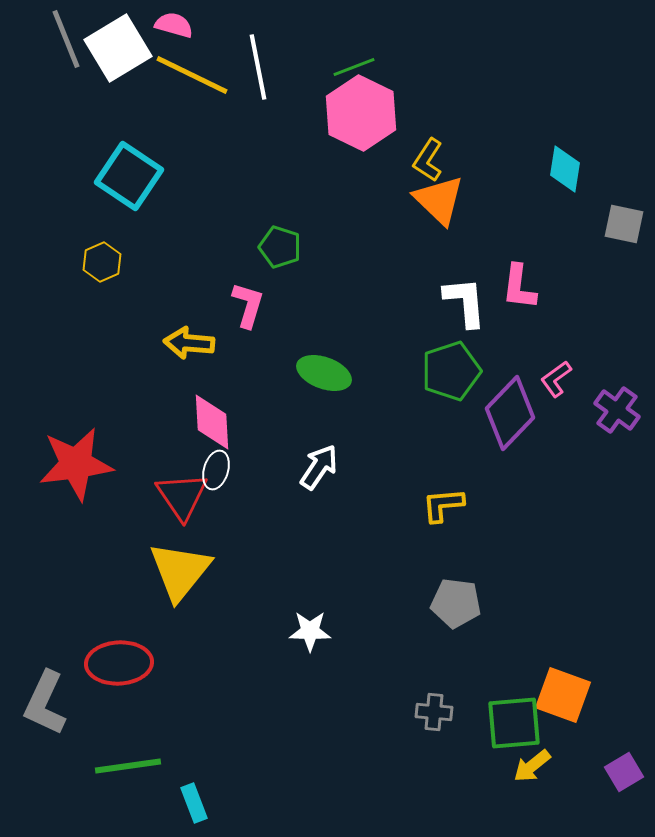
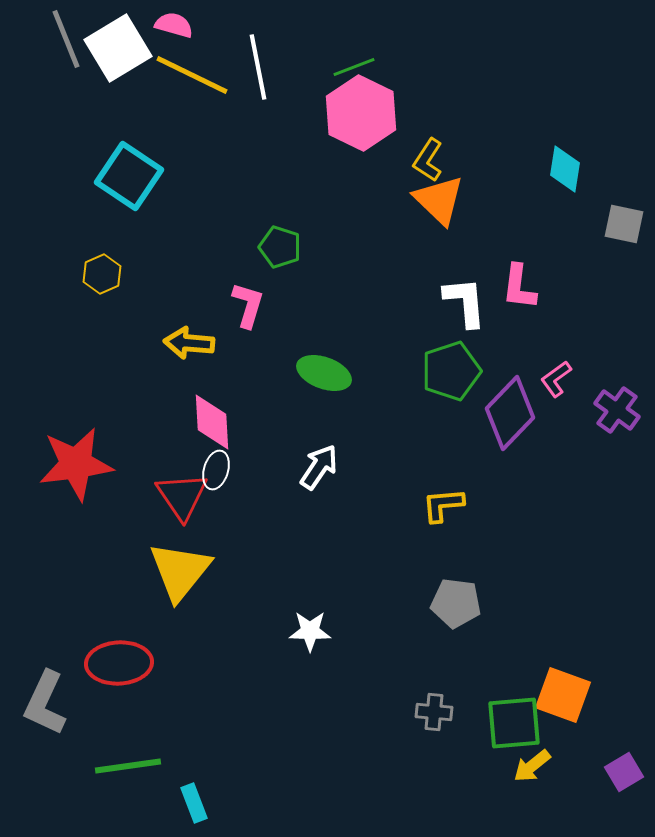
yellow hexagon at (102, 262): moved 12 px down
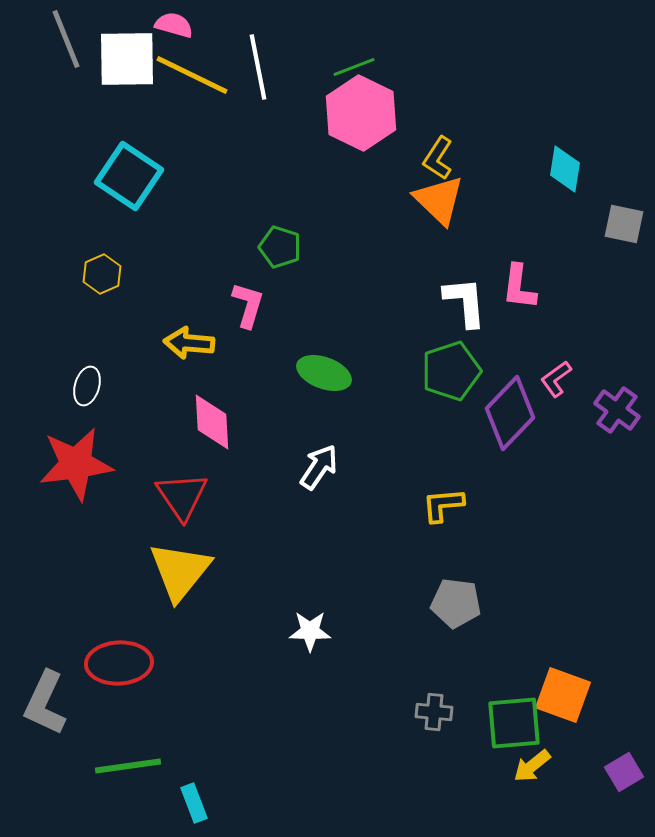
white square at (118, 48): moved 9 px right, 11 px down; rotated 30 degrees clockwise
yellow L-shape at (428, 160): moved 10 px right, 2 px up
white ellipse at (216, 470): moved 129 px left, 84 px up
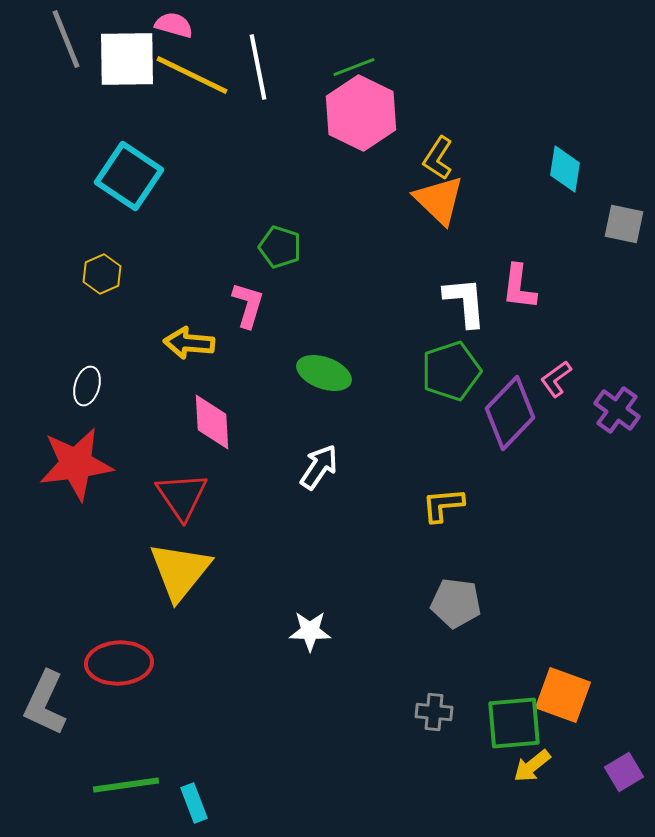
green line at (128, 766): moved 2 px left, 19 px down
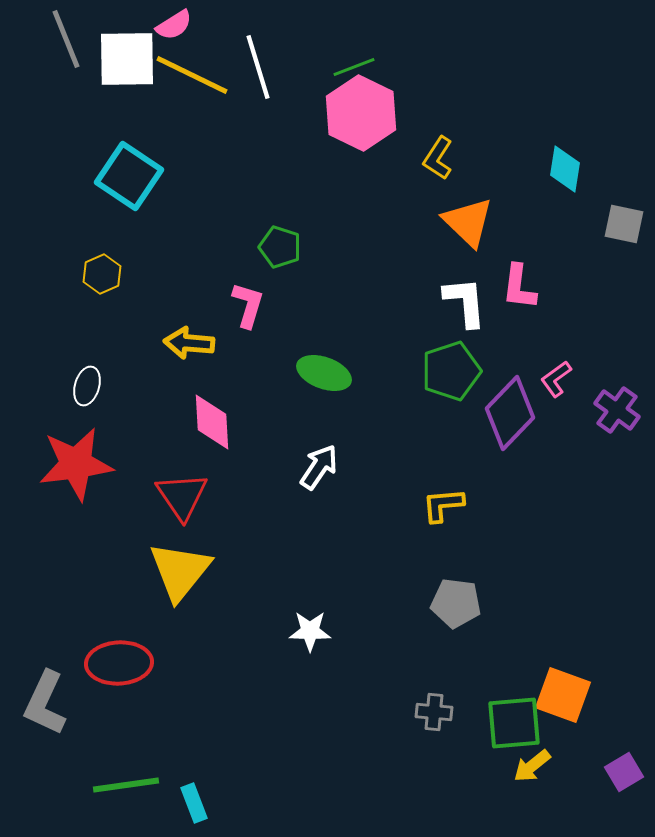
pink semicircle at (174, 25): rotated 132 degrees clockwise
white line at (258, 67): rotated 6 degrees counterclockwise
orange triangle at (439, 200): moved 29 px right, 22 px down
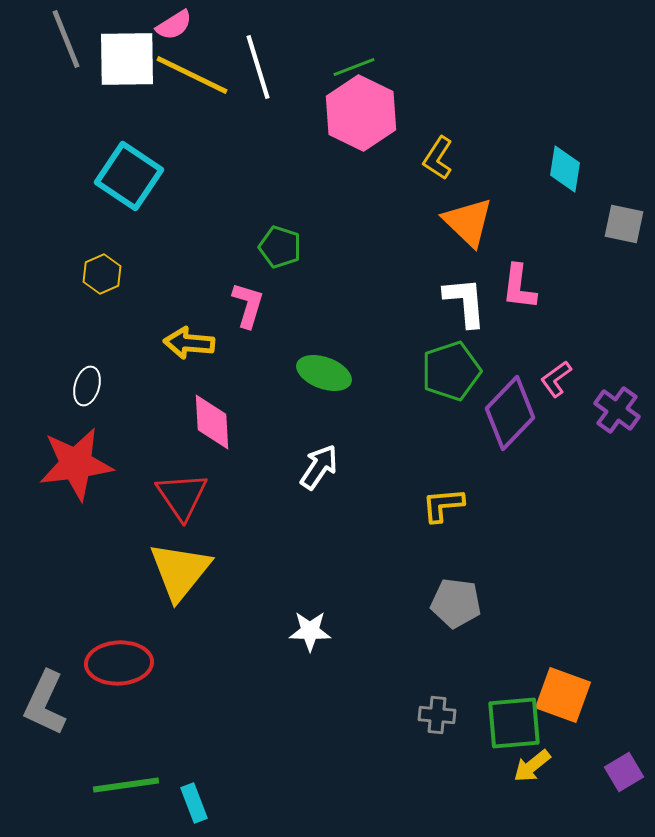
gray cross at (434, 712): moved 3 px right, 3 px down
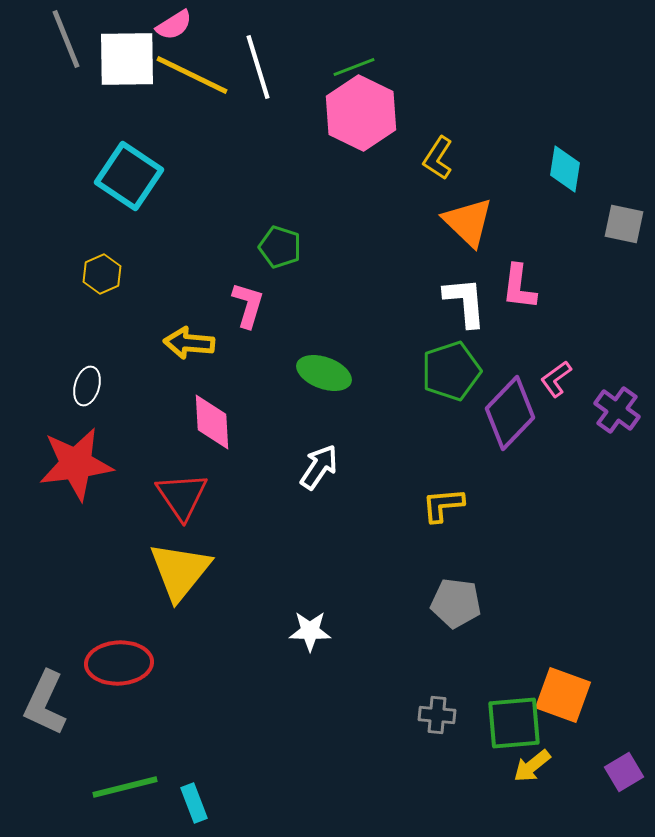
green line at (126, 785): moved 1 px left, 2 px down; rotated 6 degrees counterclockwise
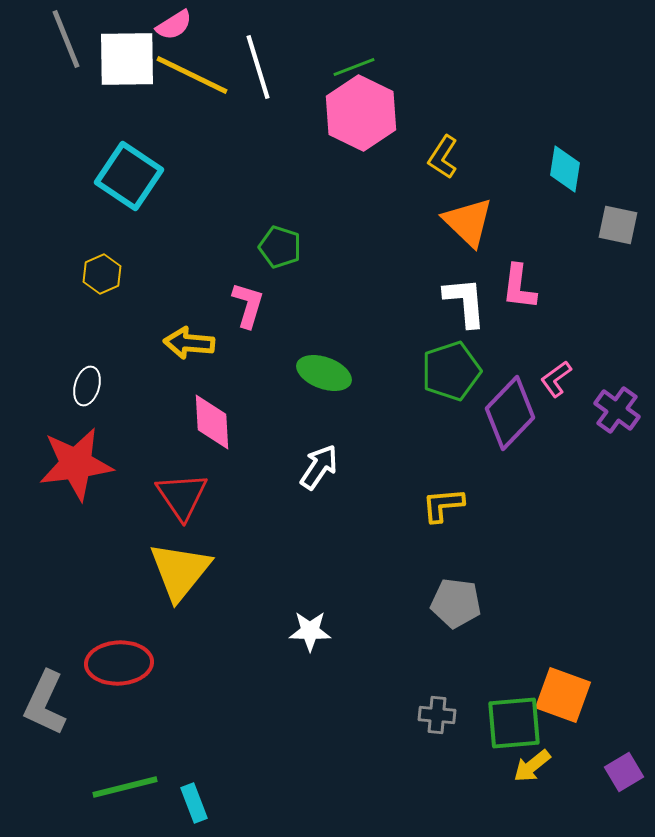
yellow L-shape at (438, 158): moved 5 px right, 1 px up
gray square at (624, 224): moved 6 px left, 1 px down
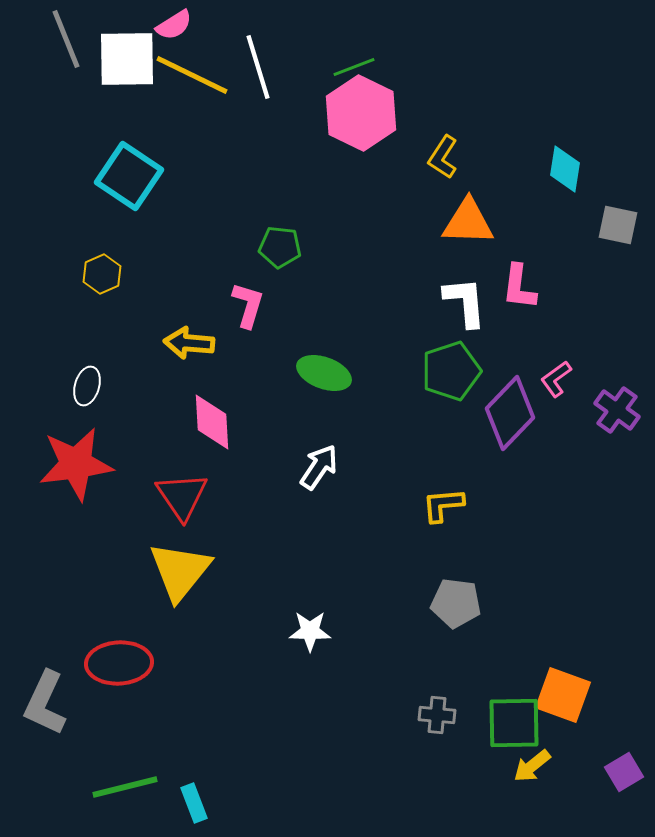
orange triangle at (468, 222): rotated 42 degrees counterclockwise
green pentagon at (280, 247): rotated 12 degrees counterclockwise
green square at (514, 723): rotated 4 degrees clockwise
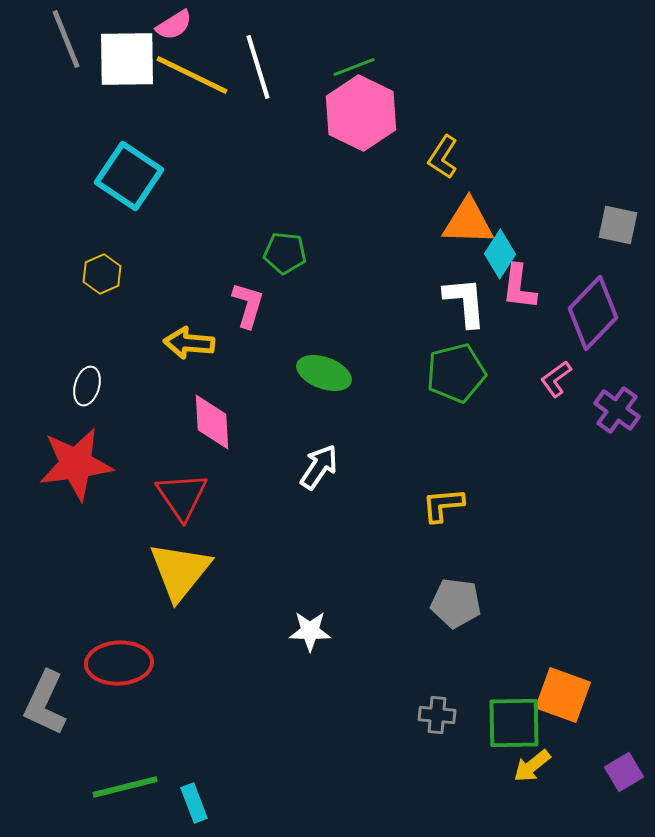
cyan diamond at (565, 169): moved 65 px left, 85 px down; rotated 24 degrees clockwise
green pentagon at (280, 247): moved 5 px right, 6 px down
green pentagon at (451, 371): moved 5 px right, 2 px down; rotated 4 degrees clockwise
purple diamond at (510, 413): moved 83 px right, 100 px up
